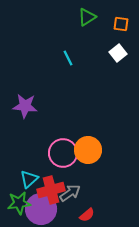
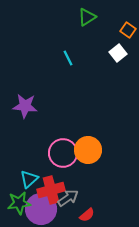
orange square: moved 7 px right, 6 px down; rotated 28 degrees clockwise
gray arrow: moved 2 px left, 5 px down
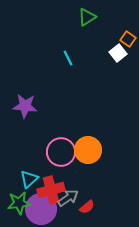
orange square: moved 9 px down
pink circle: moved 2 px left, 1 px up
red semicircle: moved 8 px up
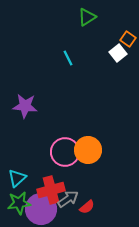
pink circle: moved 4 px right
cyan triangle: moved 12 px left, 1 px up
gray arrow: moved 1 px down
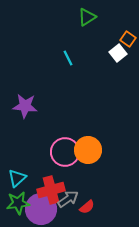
green star: moved 1 px left
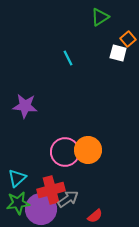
green triangle: moved 13 px right
orange square: rotated 14 degrees clockwise
white square: rotated 36 degrees counterclockwise
red semicircle: moved 8 px right, 9 px down
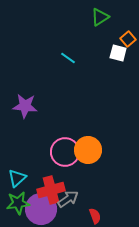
cyan line: rotated 28 degrees counterclockwise
red semicircle: rotated 70 degrees counterclockwise
